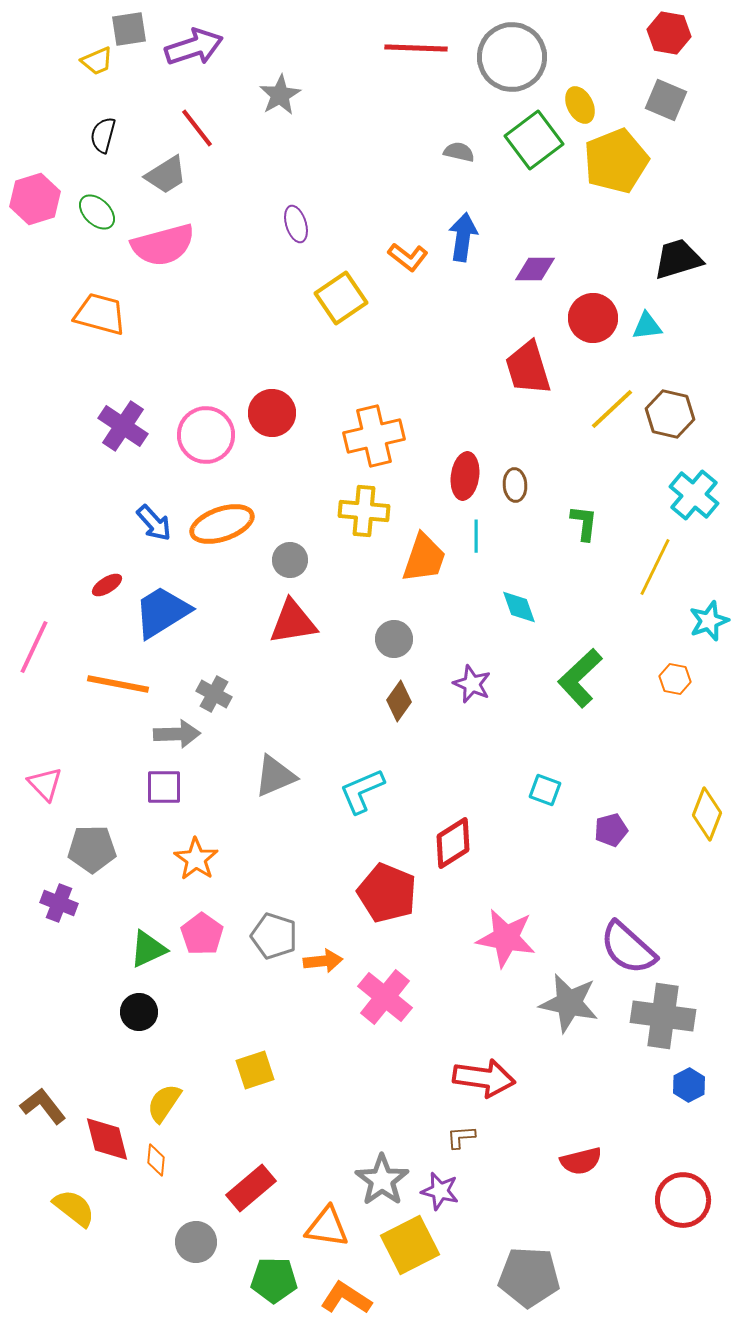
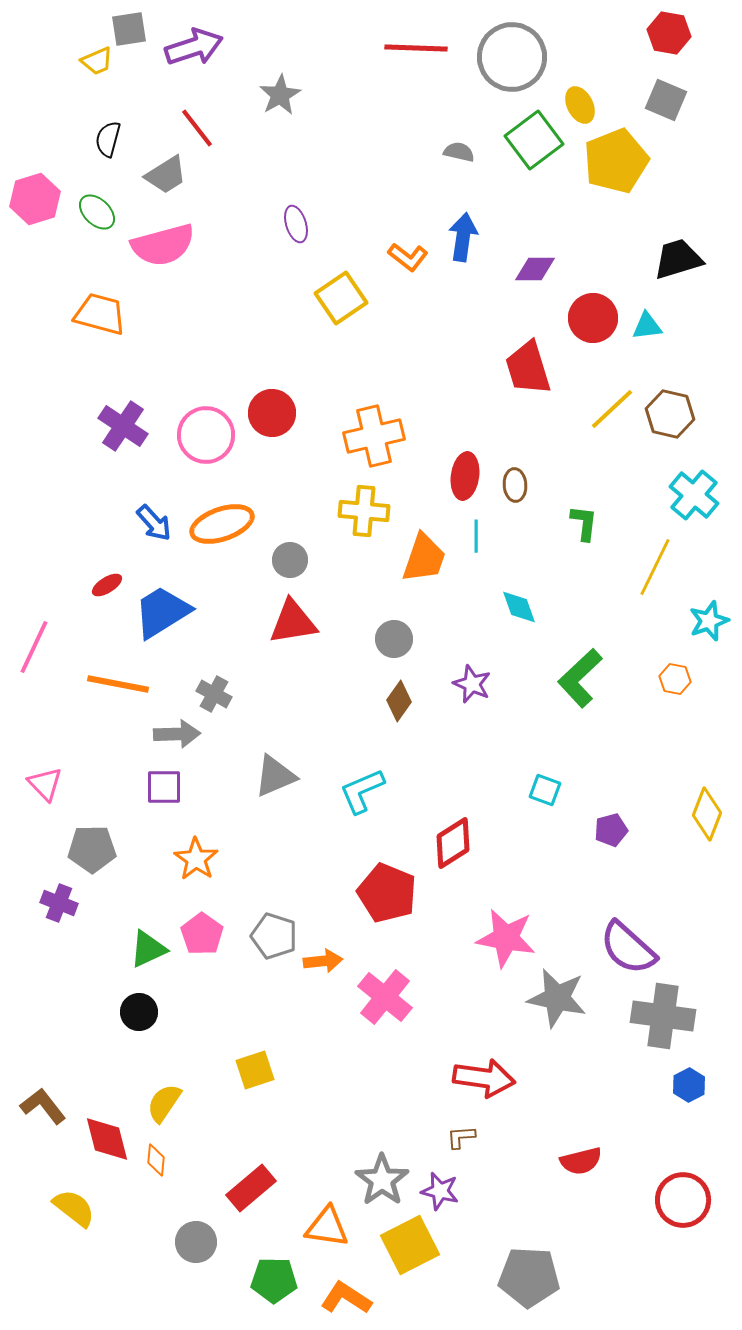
black semicircle at (103, 135): moved 5 px right, 4 px down
gray star at (569, 1003): moved 12 px left, 5 px up
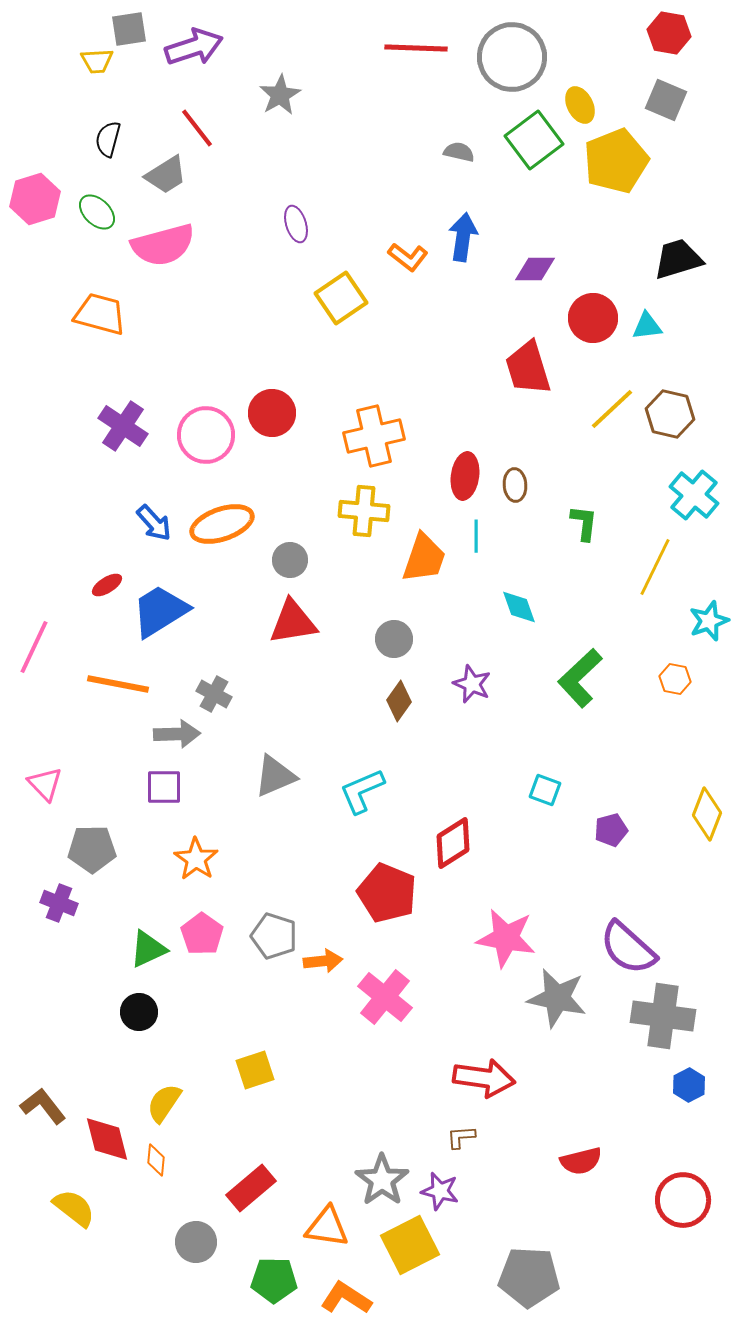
yellow trapezoid at (97, 61): rotated 20 degrees clockwise
blue trapezoid at (162, 612): moved 2 px left, 1 px up
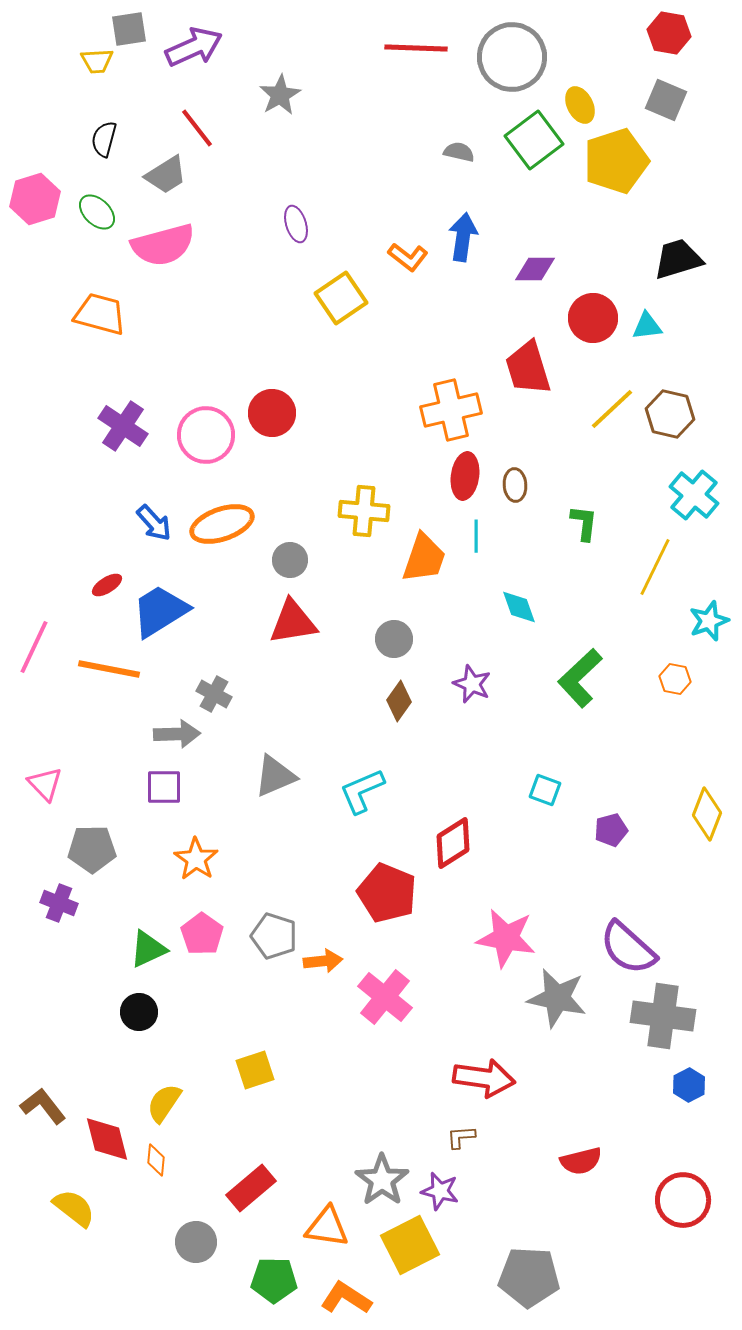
purple arrow at (194, 47): rotated 6 degrees counterclockwise
black semicircle at (108, 139): moved 4 px left
yellow pentagon at (616, 161): rotated 4 degrees clockwise
orange cross at (374, 436): moved 77 px right, 26 px up
orange line at (118, 684): moved 9 px left, 15 px up
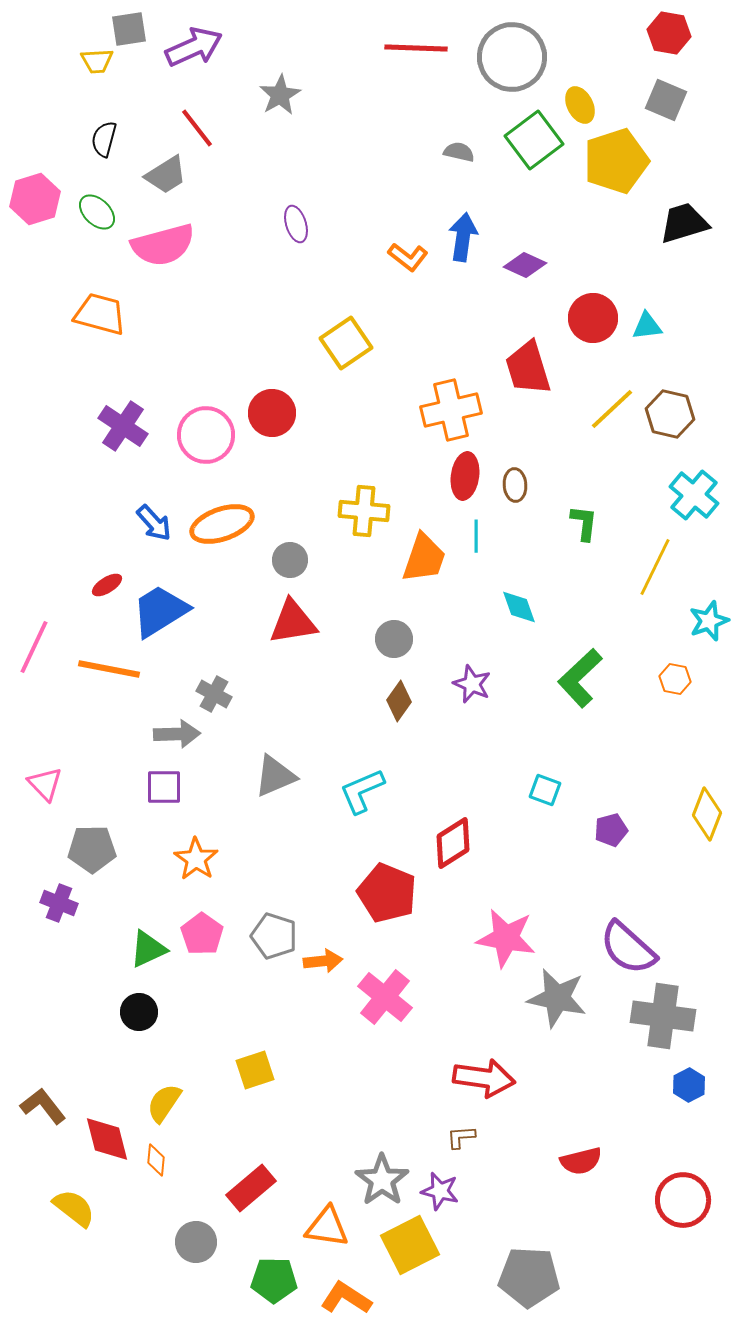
black trapezoid at (678, 259): moved 6 px right, 36 px up
purple diamond at (535, 269): moved 10 px left, 4 px up; rotated 24 degrees clockwise
yellow square at (341, 298): moved 5 px right, 45 px down
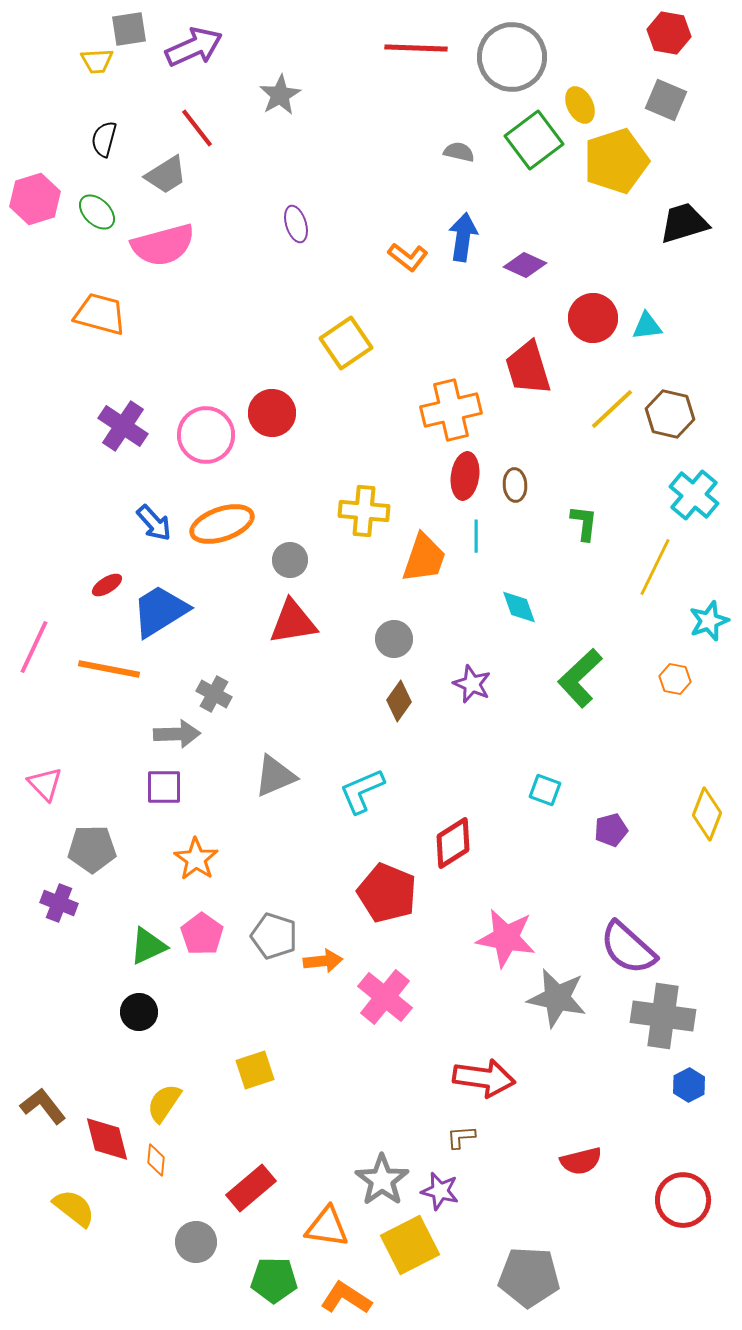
green triangle at (148, 949): moved 3 px up
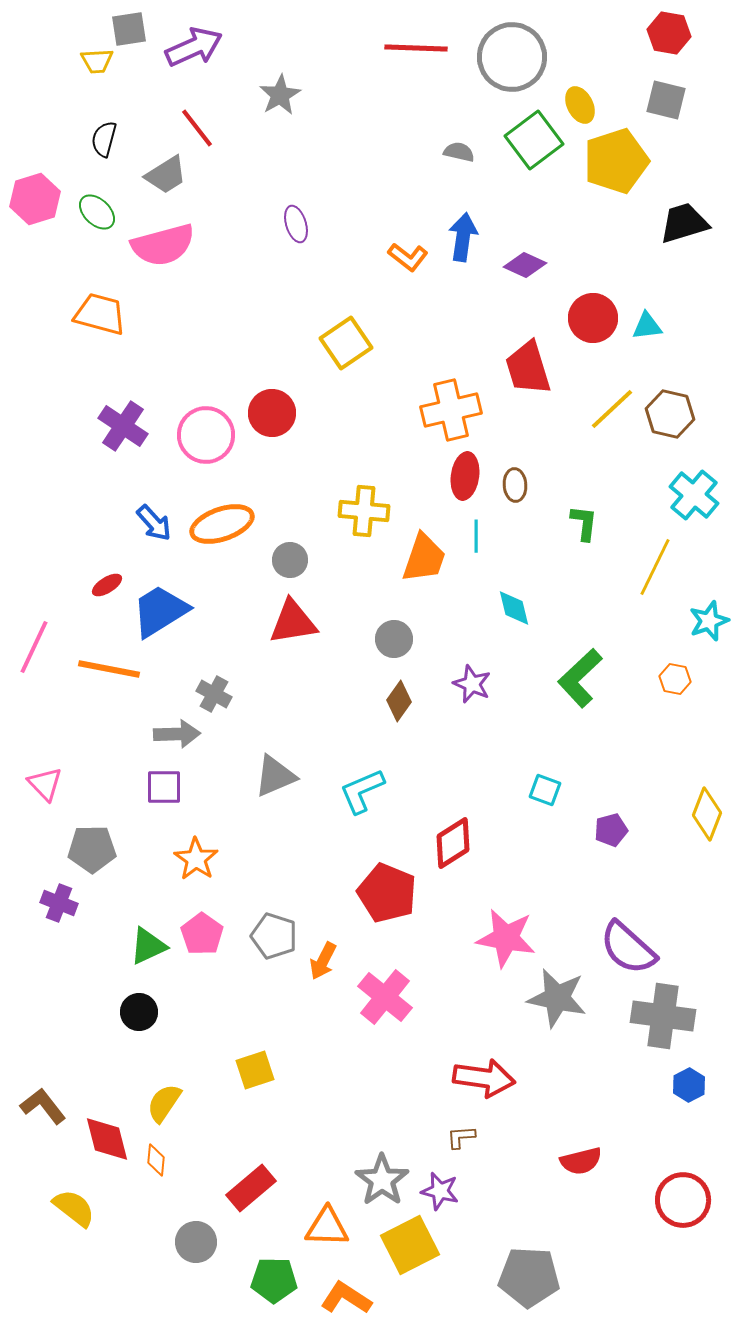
gray square at (666, 100): rotated 9 degrees counterclockwise
cyan diamond at (519, 607): moved 5 px left, 1 px down; rotated 6 degrees clockwise
orange arrow at (323, 961): rotated 123 degrees clockwise
orange triangle at (327, 1227): rotated 6 degrees counterclockwise
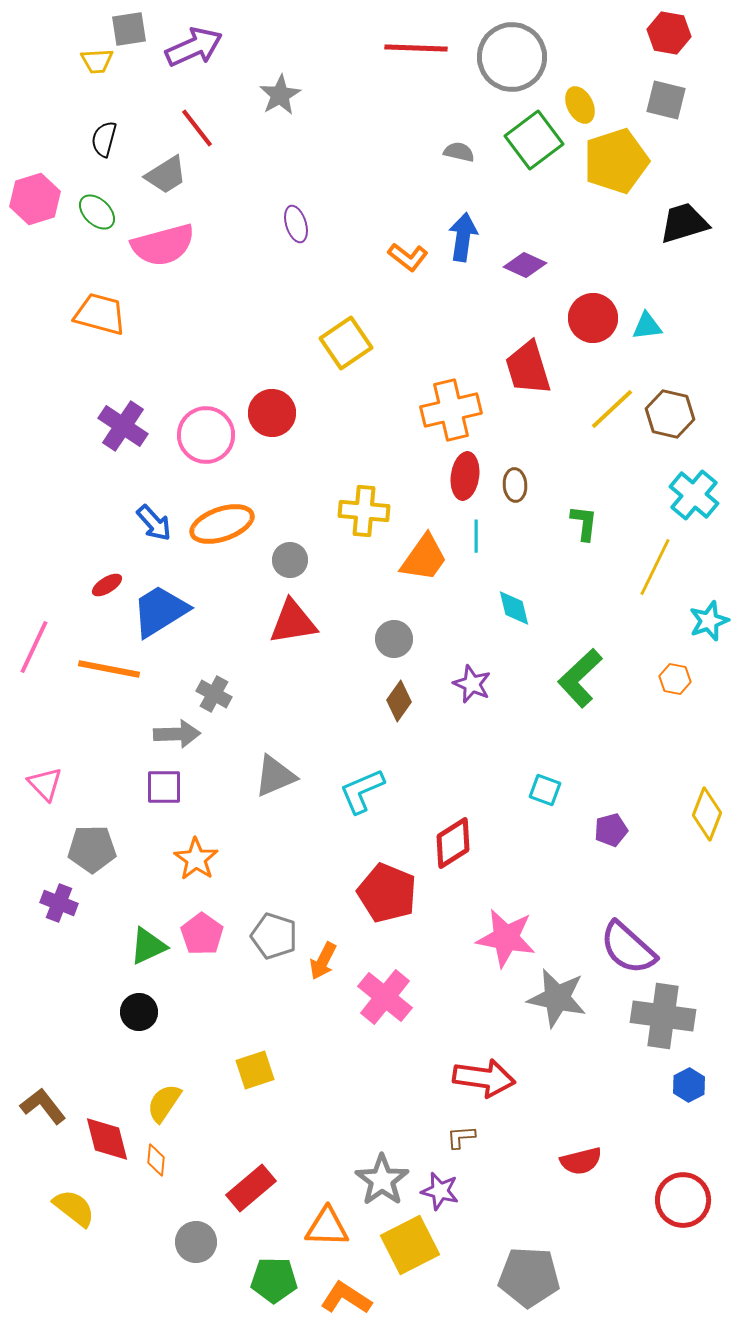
orange trapezoid at (424, 558): rotated 16 degrees clockwise
